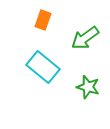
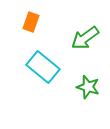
orange rectangle: moved 12 px left, 2 px down
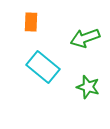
orange rectangle: rotated 18 degrees counterclockwise
green arrow: rotated 16 degrees clockwise
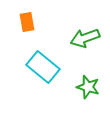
orange rectangle: moved 4 px left; rotated 12 degrees counterclockwise
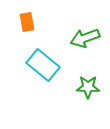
cyan rectangle: moved 2 px up
green star: rotated 15 degrees counterclockwise
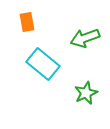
cyan rectangle: moved 1 px up
green star: moved 2 px left, 6 px down; rotated 25 degrees counterclockwise
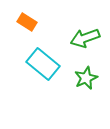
orange rectangle: rotated 48 degrees counterclockwise
green star: moved 15 px up
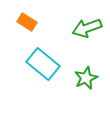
green arrow: moved 2 px right, 10 px up
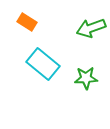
green arrow: moved 4 px right
green star: rotated 20 degrees clockwise
